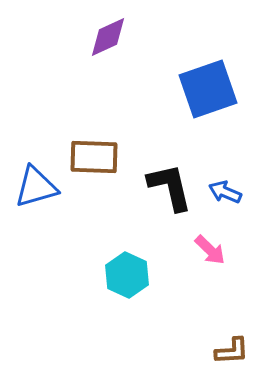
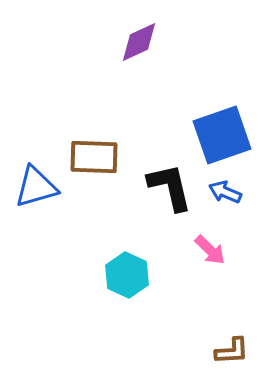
purple diamond: moved 31 px right, 5 px down
blue square: moved 14 px right, 46 px down
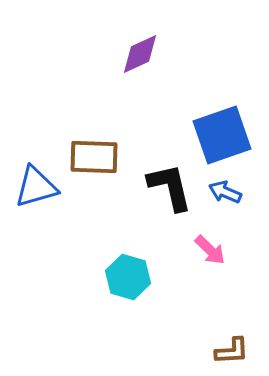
purple diamond: moved 1 px right, 12 px down
cyan hexagon: moved 1 px right, 2 px down; rotated 9 degrees counterclockwise
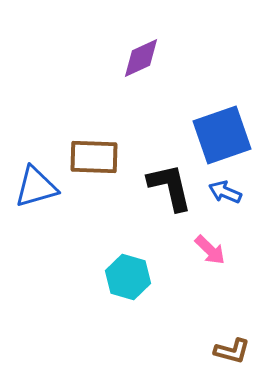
purple diamond: moved 1 px right, 4 px down
brown L-shape: rotated 18 degrees clockwise
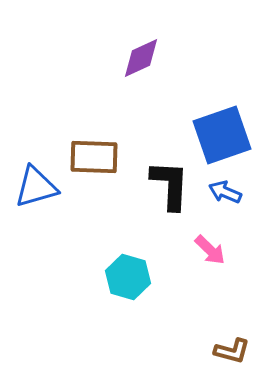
black L-shape: moved 2 px up; rotated 16 degrees clockwise
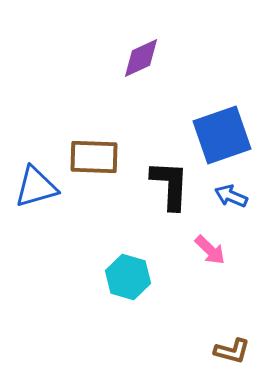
blue arrow: moved 6 px right, 4 px down
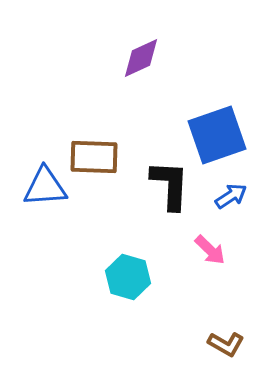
blue square: moved 5 px left
blue triangle: moved 9 px right; rotated 12 degrees clockwise
blue arrow: rotated 124 degrees clockwise
brown L-shape: moved 6 px left, 7 px up; rotated 15 degrees clockwise
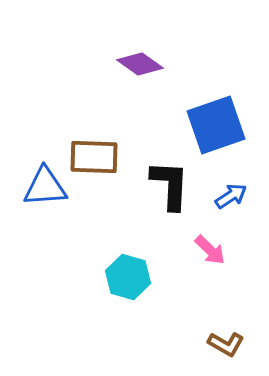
purple diamond: moved 1 px left, 6 px down; rotated 60 degrees clockwise
blue square: moved 1 px left, 10 px up
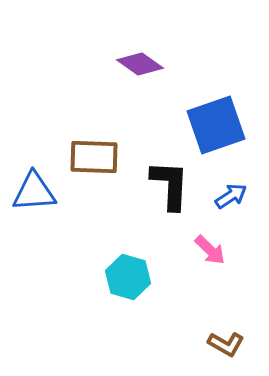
blue triangle: moved 11 px left, 5 px down
